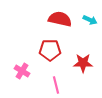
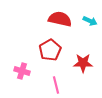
cyan arrow: moved 1 px down
red pentagon: rotated 30 degrees counterclockwise
pink cross: rotated 14 degrees counterclockwise
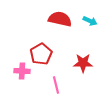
red pentagon: moved 9 px left, 4 px down
pink cross: rotated 14 degrees counterclockwise
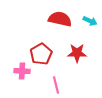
red star: moved 6 px left, 10 px up
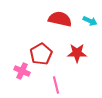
pink cross: rotated 21 degrees clockwise
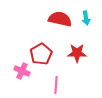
cyan arrow: moved 4 px left, 3 px up; rotated 56 degrees clockwise
pink line: rotated 18 degrees clockwise
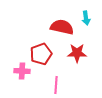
red semicircle: moved 2 px right, 8 px down
red pentagon: rotated 10 degrees clockwise
pink cross: rotated 21 degrees counterclockwise
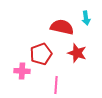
red star: rotated 18 degrees clockwise
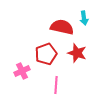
cyan arrow: moved 2 px left
red pentagon: moved 5 px right
pink cross: rotated 28 degrees counterclockwise
